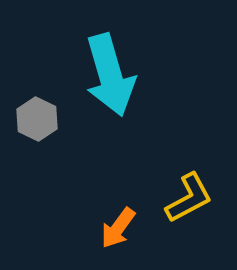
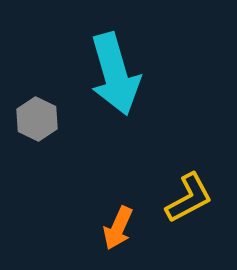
cyan arrow: moved 5 px right, 1 px up
orange arrow: rotated 12 degrees counterclockwise
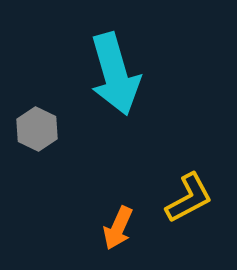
gray hexagon: moved 10 px down
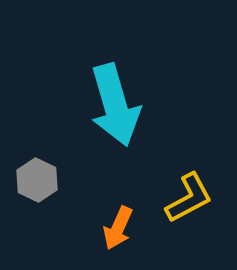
cyan arrow: moved 31 px down
gray hexagon: moved 51 px down
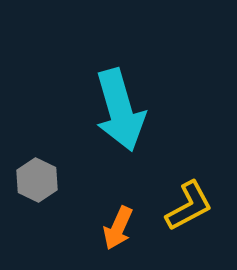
cyan arrow: moved 5 px right, 5 px down
yellow L-shape: moved 8 px down
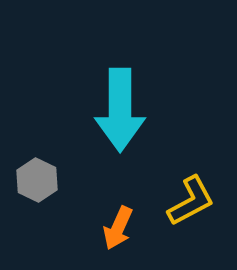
cyan arrow: rotated 16 degrees clockwise
yellow L-shape: moved 2 px right, 5 px up
